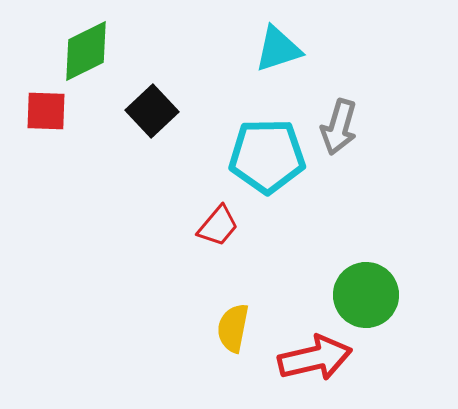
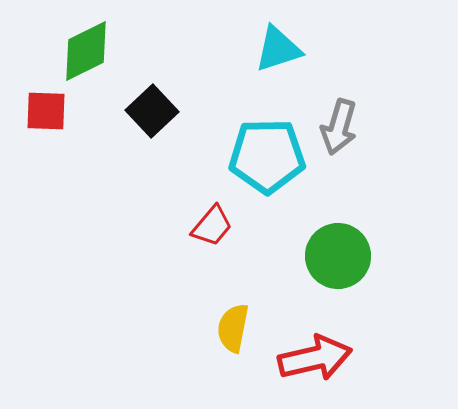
red trapezoid: moved 6 px left
green circle: moved 28 px left, 39 px up
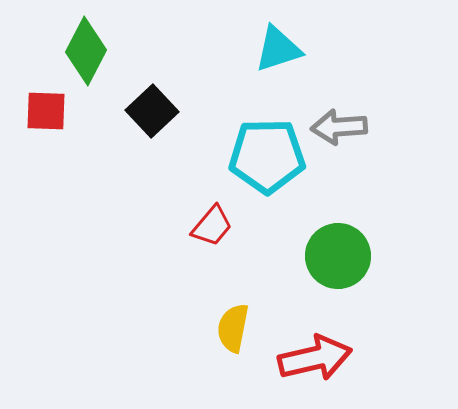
green diamond: rotated 36 degrees counterclockwise
gray arrow: rotated 70 degrees clockwise
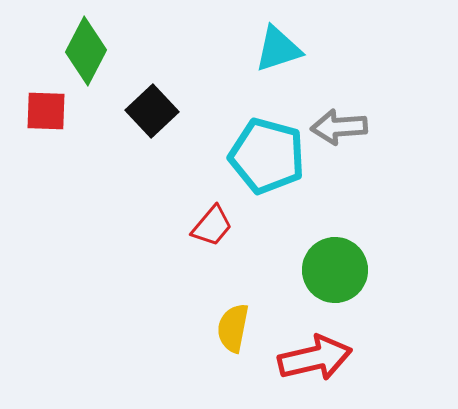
cyan pentagon: rotated 16 degrees clockwise
green circle: moved 3 px left, 14 px down
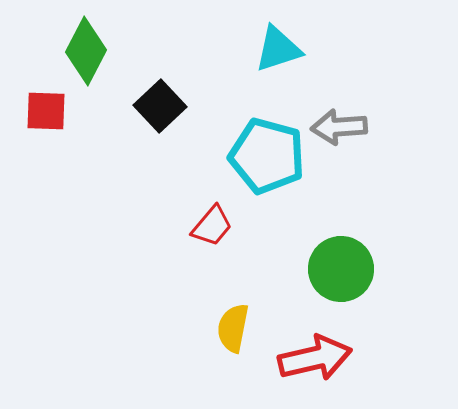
black square: moved 8 px right, 5 px up
green circle: moved 6 px right, 1 px up
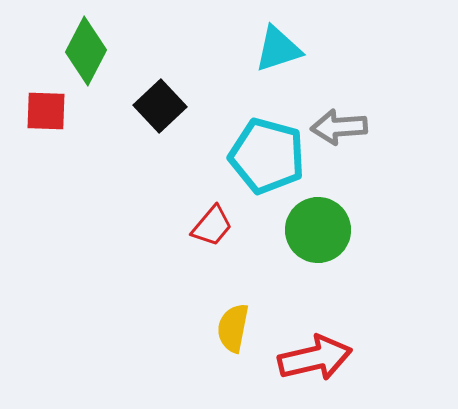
green circle: moved 23 px left, 39 px up
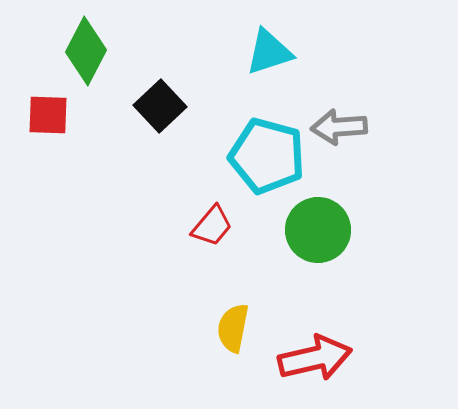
cyan triangle: moved 9 px left, 3 px down
red square: moved 2 px right, 4 px down
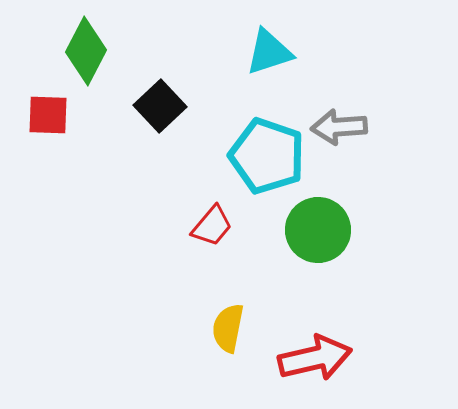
cyan pentagon: rotated 4 degrees clockwise
yellow semicircle: moved 5 px left
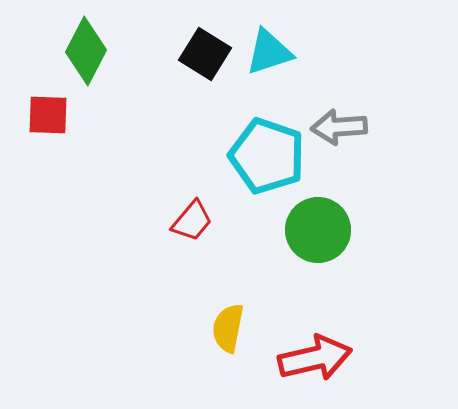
black square: moved 45 px right, 52 px up; rotated 15 degrees counterclockwise
red trapezoid: moved 20 px left, 5 px up
